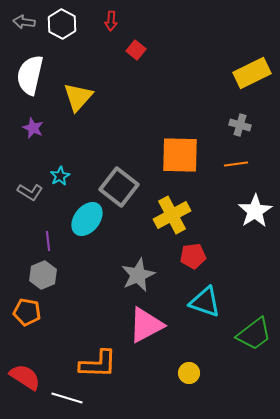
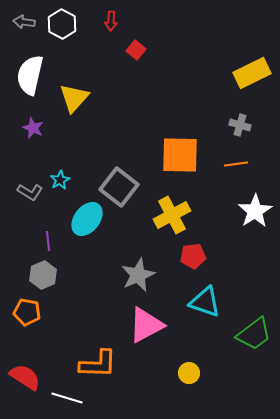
yellow triangle: moved 4 px left, 1 px down
cyan star: moved 4 px down
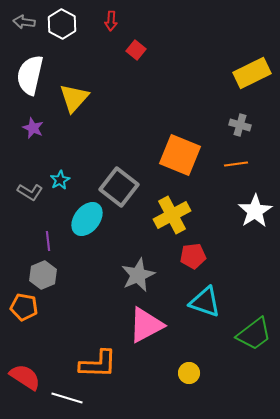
orange square: rotated 21 degrees clockwise
orange pentagon: moved 3 px left, 5 px up
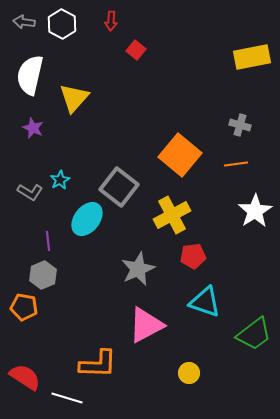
yellow rectangle: moved 16 px up; rotated 15 degrees clockwise
orange square: rotated 18 degrees clockwise
gray star: moved 6 px up
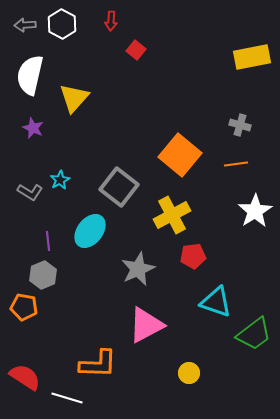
gray arrow: moved 1 px right, 3 px down; rotated 10 degrees counterclockwise
cyan ellipse: moved 3 px right, 12 px down
cyan triangle: moved 11 px right
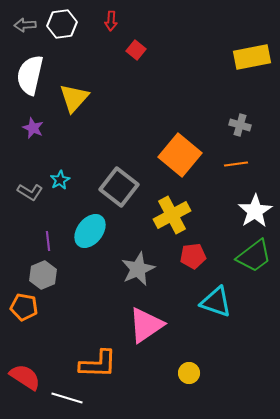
white hexagon: rotated 24 degrees clockwise
pink triangle: rotated 6 degrees counterclockwise
green trapezoid: moved 78 px up
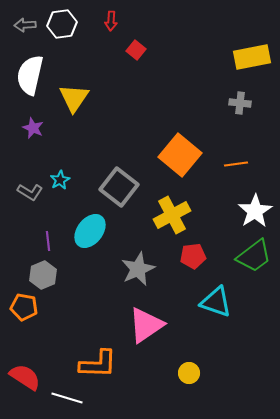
yellow triangle: rotated 8 degrees counterclockwise
gray cross: moved 22 px up; rotated 10 degrees counterclockwise
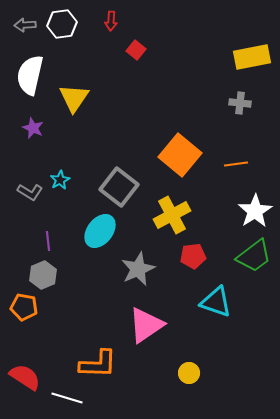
cyan ellipse: moved 10 px right
